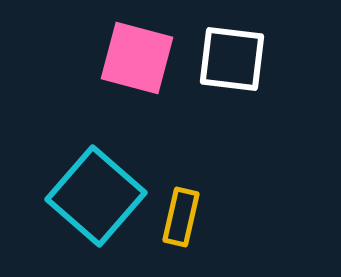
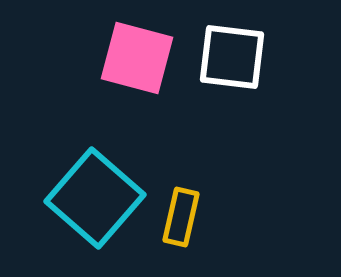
white square: moved 2 px up
cyan square: moved 1 px left, 2 px down
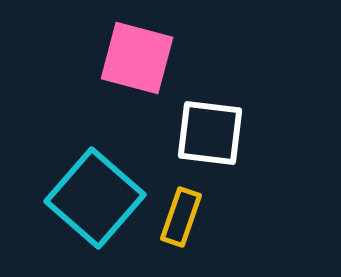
white square: moved 22 px left, 76 px down
yellow rectangle: rotated 6 degrees clockwise
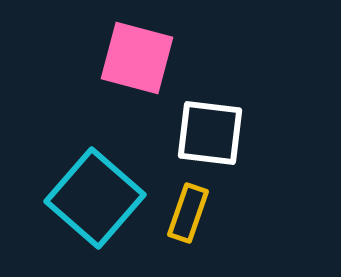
yellow rectangle: moved 7 px right, 4 px up
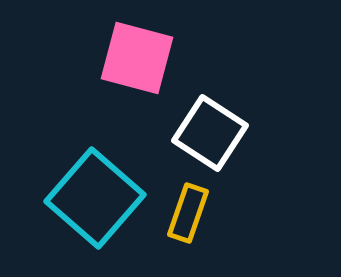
white square: rotated 26 degrees clockwise
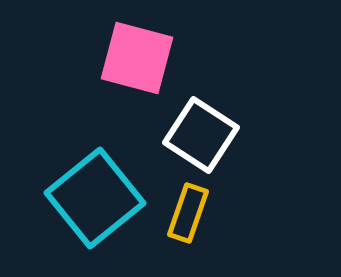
white square: moved 9 px left, 2 px down
cyan square: rotated 10 degrees clockwise
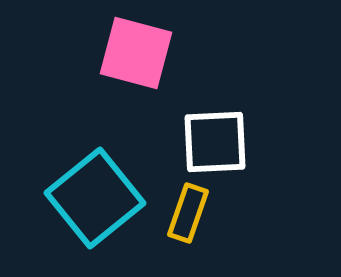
pink square: moved 1 px left, 5 px up
white square: moved 14 px right, 7 px down; rotated 36 degrees counterclockwise
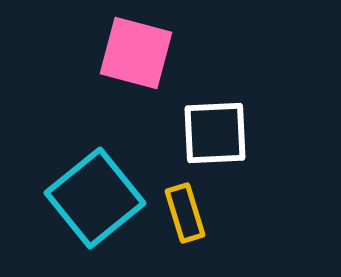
white square: moved 9 px up
yellow rectangle: moved 3 px left; rotated 36 degrees counterclockwise
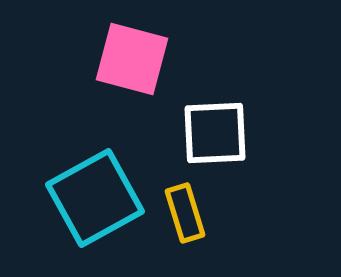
pink square: moved 4 px left, 6 px down
cyan square: rotated 10 degrees clockwise
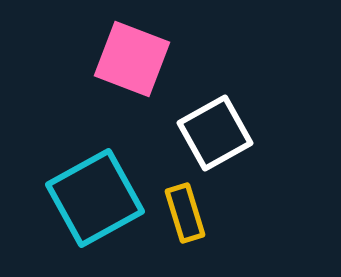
pink square: rotated 6 degrees clockwise
white square: rotated 26 degrees counterclockwise
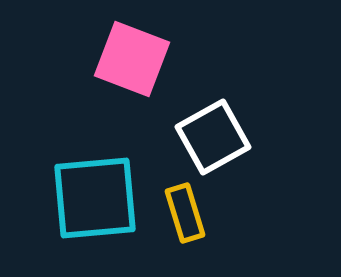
white square: moved 2 px left, 4 px down
cyan square: rotated 24 degrees clockwise
